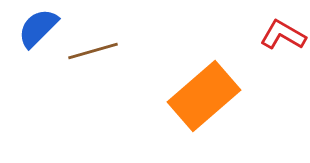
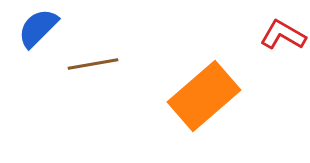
brown line: moved 13 px down; rotated 6 degrees clockwise
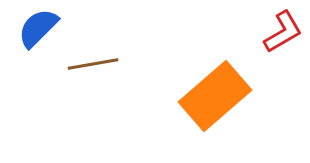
red L-shape: moved 3 px up; rotated 120 degrees clockwise
orange rectangle: moved 11 px right
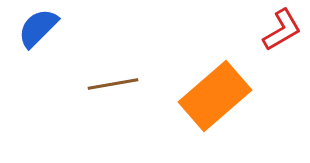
red L-shape: moved 1 px left, 2 px up
brown line: moved 20 px right, 20 px down
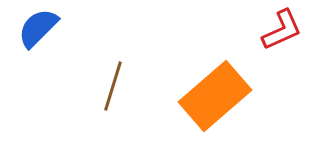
red L-shape: rotated 6 degrees clockwise
brown line: moved 2 px down; rotated 63 degrees counterclockwise
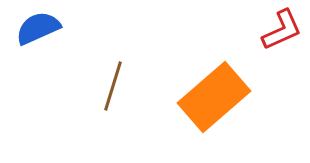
blue semicircle: rotated 21 degrees clockwise
orange rectangle: moved 1 px left, 1 px down
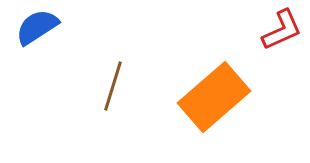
blue semicircle: moved 1 px left, 1 px up; rotated 9 degrees counterclockwise
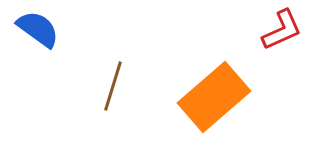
blue semicircle: moved 1 px right, 2 px down; rotated 69 degrees clockwise
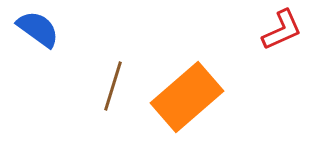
orange rectangle: moved 27 px left
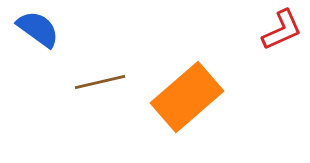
brown line: moved 13 px left, 4 px up; rotated 60 degrees clockwise
